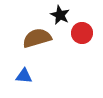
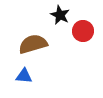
red circle: moved 1 px right, 2 px up
brown semicircle: moved 4 px left, 6 px down
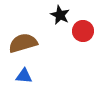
brown semicircle: moved 10 px left, 1 px up
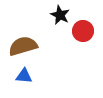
brown semicircle: moved 3 px down
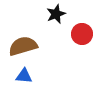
black star: moved 4 px left, 1 px up; rotated 24 degrees clockwise
red circle: moved 1 px left, 3 px down
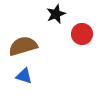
blue triangle: rotated 12 degrees clockwise
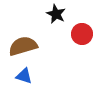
black star: rotated 24 degrees counterclockwise
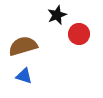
black star: moved 1 px right, 1 px down; rotated 24 degrees clockwise
red circle: moved 3 px left
